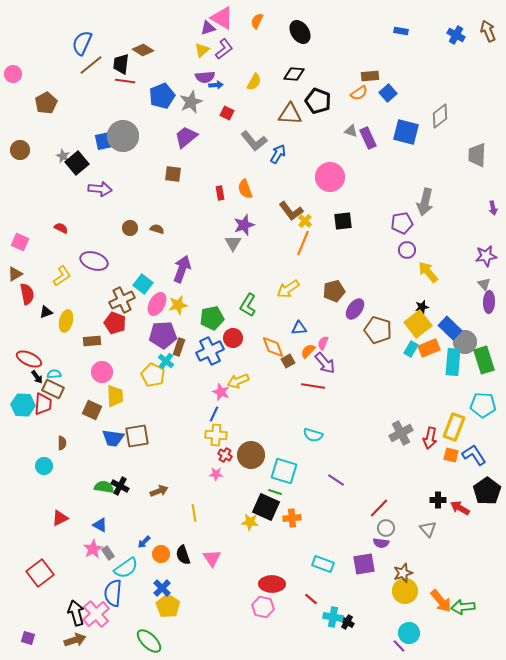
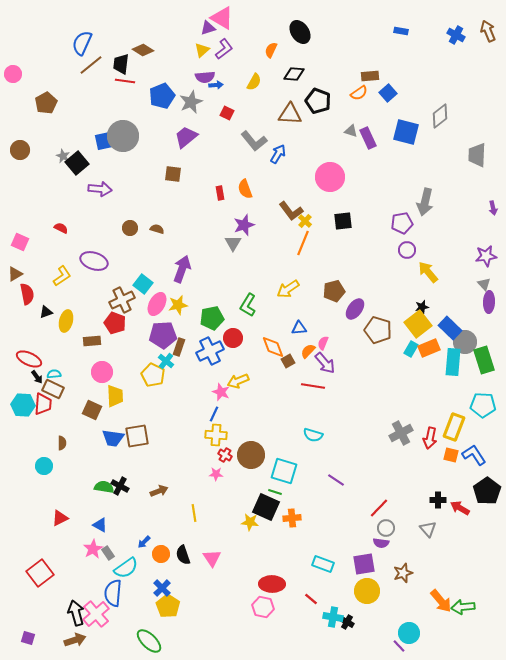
orange semicircle at (257, 21): moved 14 px right, 29 px down
yellow circle at (405, 591): moved 38 px left
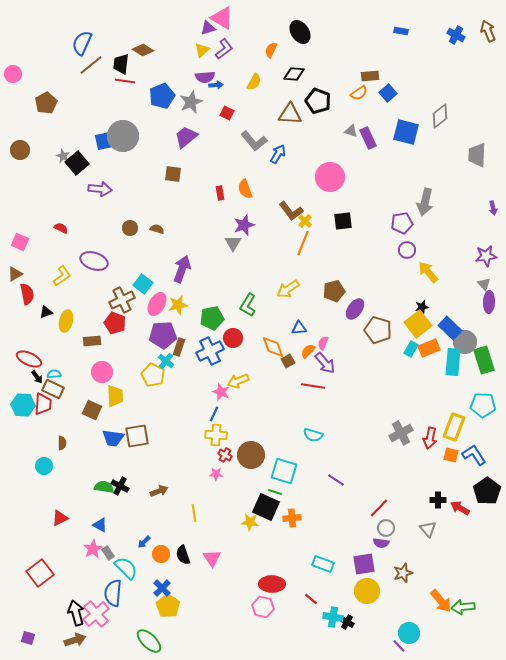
cyan semicircle at (126, 568): rotated 100 degrees counterclockwise
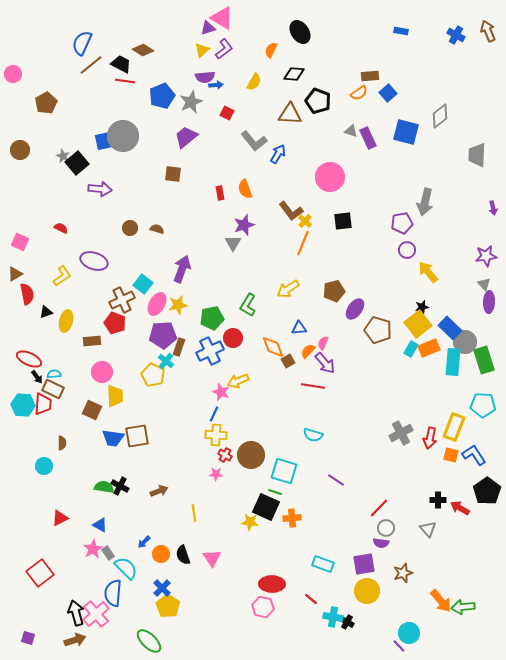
black trapezoid at (121, 64): rotated 110 degrees clockwise
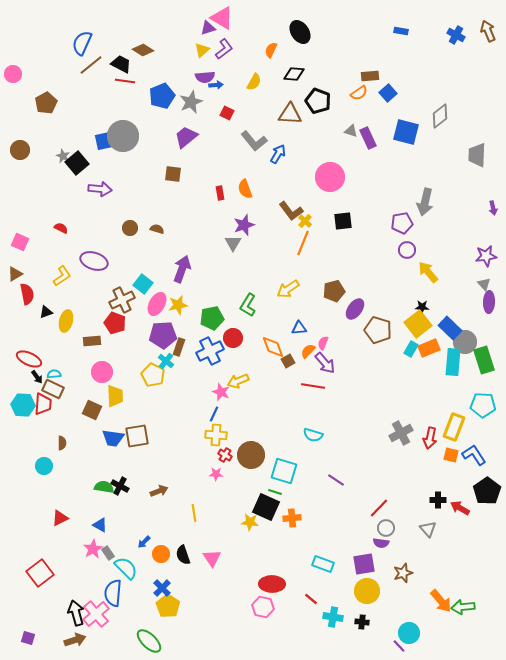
black star at (422, 307): rotated 16 degrees clockwise
black cross at (347, 622): moved 15 px right; rotated 24 degrees counterclockwise
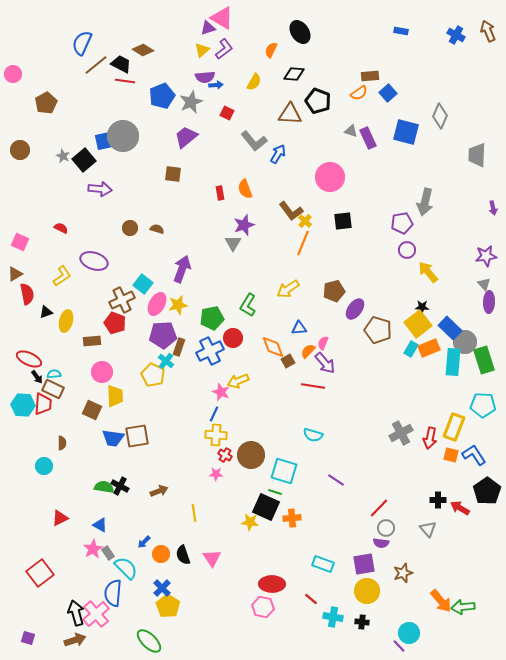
brown line at (91, 65): moved 5 px right
gray diamond at (440, 116): rotated 30 degrees counterclockwise
black square at (77, 163): moved 7 px right, 3 px up
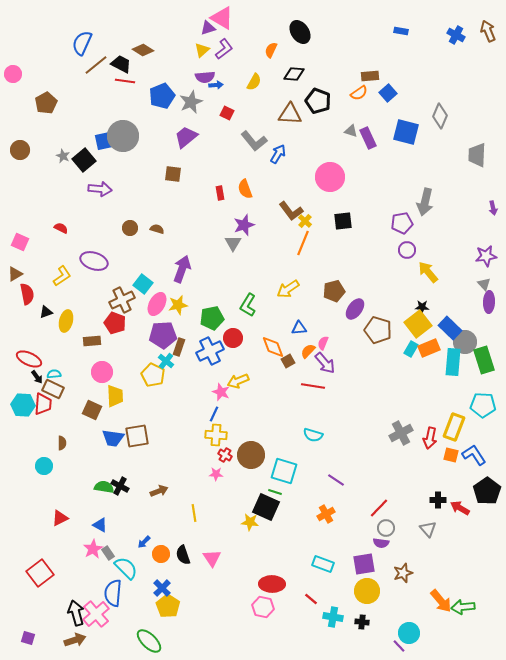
orange cross at (292, 518): moved 34 px right, 4 px up; rotated 24 degrees counterclockwise
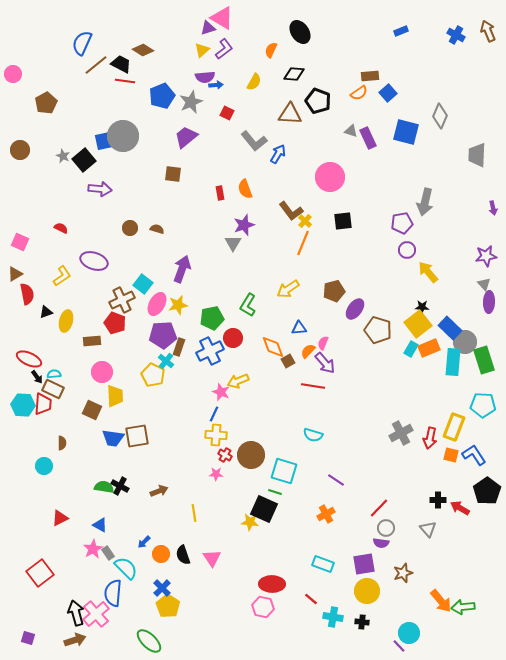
blue rectangle at (401, 31): rotated 32 degrees counterclockwise
black square at (266, 507): moved 2 px left, 2 px down
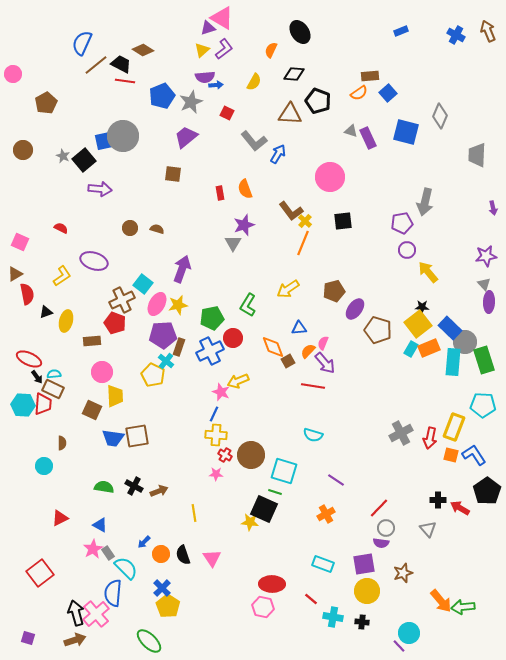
brown circle at (20, 150): moved 3 px right
black cross at (120, 486): moved 14 px right
